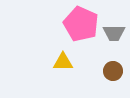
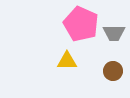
yellow triangle: moved 4 px right, 1 px up
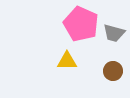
gray trapezoid: rotated 15 degrees clockwise
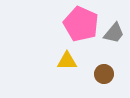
gray trapezoid: rotated 65 degrees counterclockwise
brown circle: moved 9 px left, 3 px down
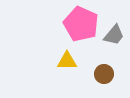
gray trapezoid: moved 2 px down
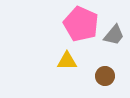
brown circle: moved 1 px right, 2 px down
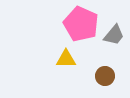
yellow triangle: moved 1 px left, 2 px up
